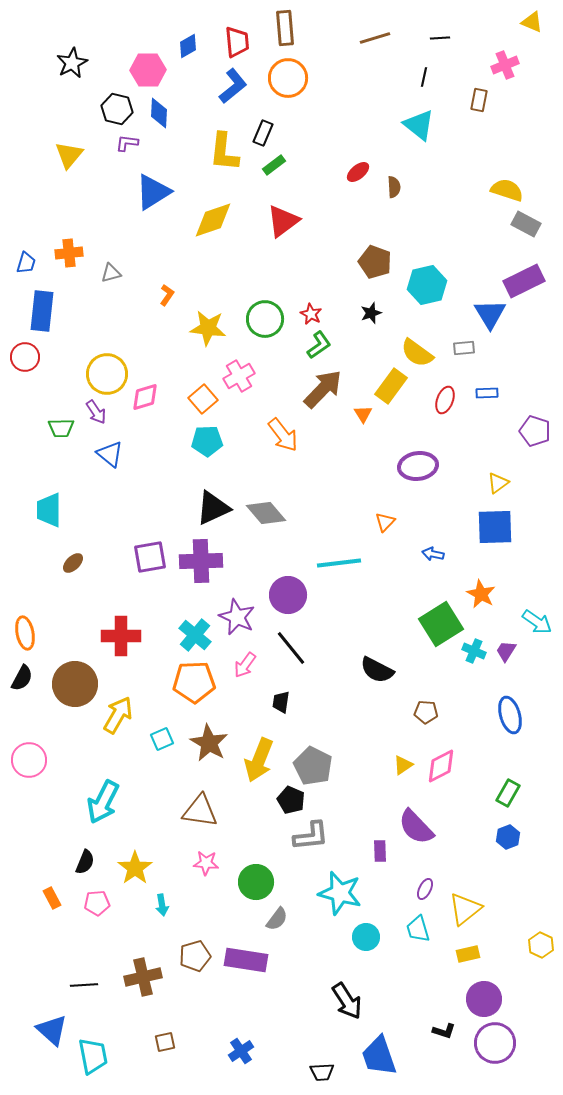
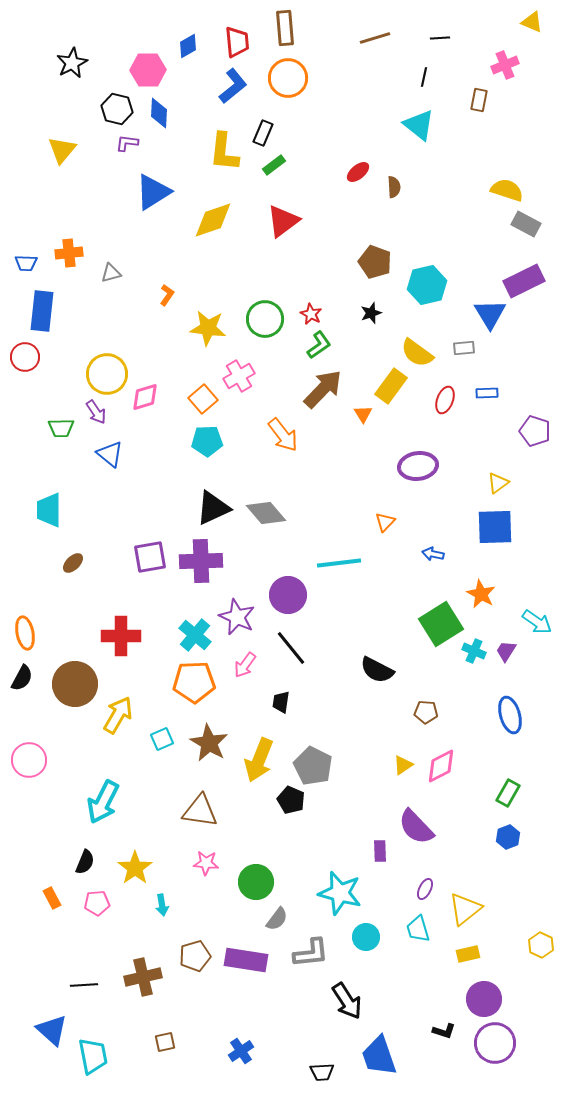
yellow triangle at (69, 155): moved 7 px left, 5 px up
blue trapezoid at (26, 263): rotated 75 degrees clockwise
gray L-shape at (311, 836): moved 117 px down
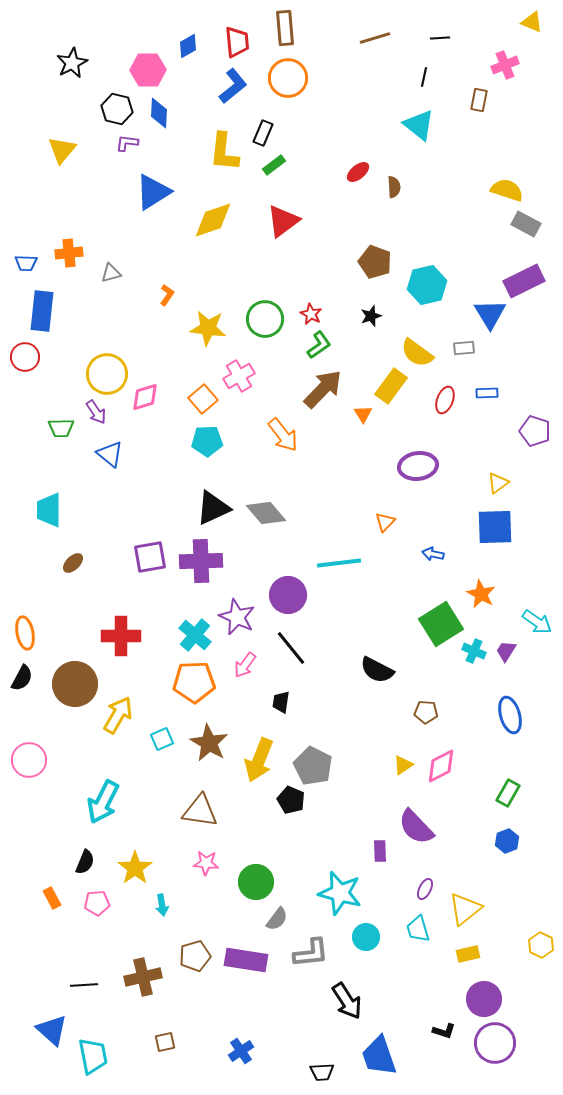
black star at (371, 313): moved 3 px down
blue hexagon at (508, 837): moved 1 px left, 4 px down
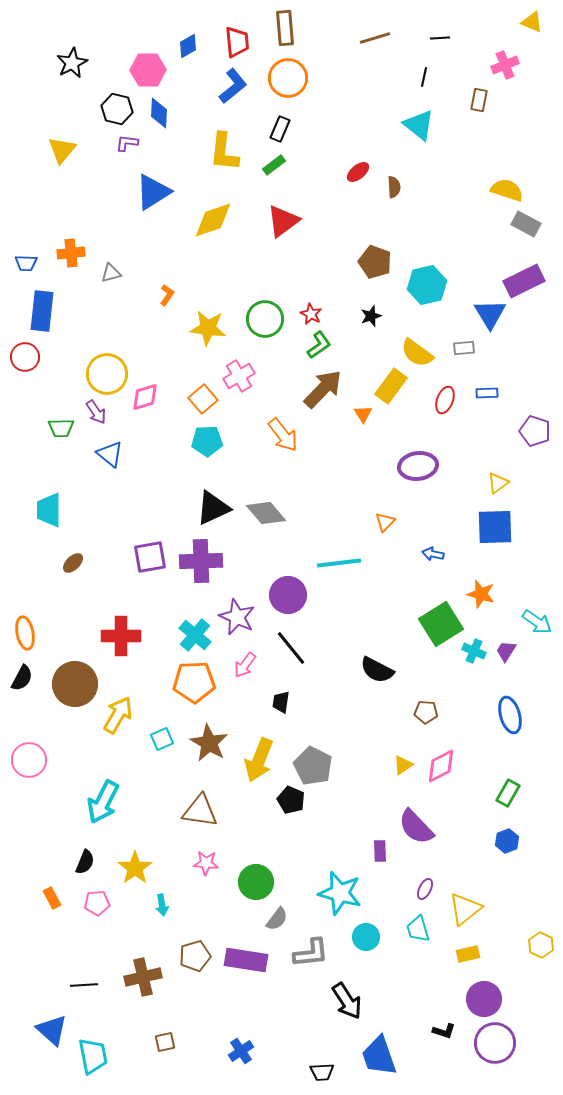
black rectangle at (263, 133): moved 17 px right, 4 px up
orange cross at (69, 253): moved 2 px right
orange star at (481, 594): rotated 12 degrees counterclockwise
